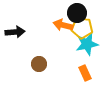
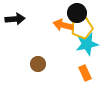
yellow pentagon: rotated 20 degrees counterclockwise
black arrow: moved 13 px up
brown circle: moved 1 px left
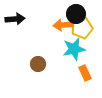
black circle: moved 1 px left, 1 px down
orange arrow: rotated 18 degrees counterclockwise
cyan star: moved 13 px left, 5 px down
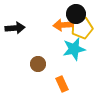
black arrow: moved 9 px down
orange rectangle: moved 23 px left, 11 px down
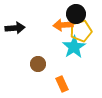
yellow pentagon: moved 1 px left, 3 px down
cyan star: moved 2 px up; rotated 20 degrees counterclockwise
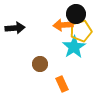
brown circle: moved 2 px right
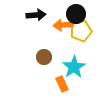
black arrow: moved 21 px right, 13 px up
cyan star: moved 20 px down
brown circle: moved 4 px right, 7 px up
